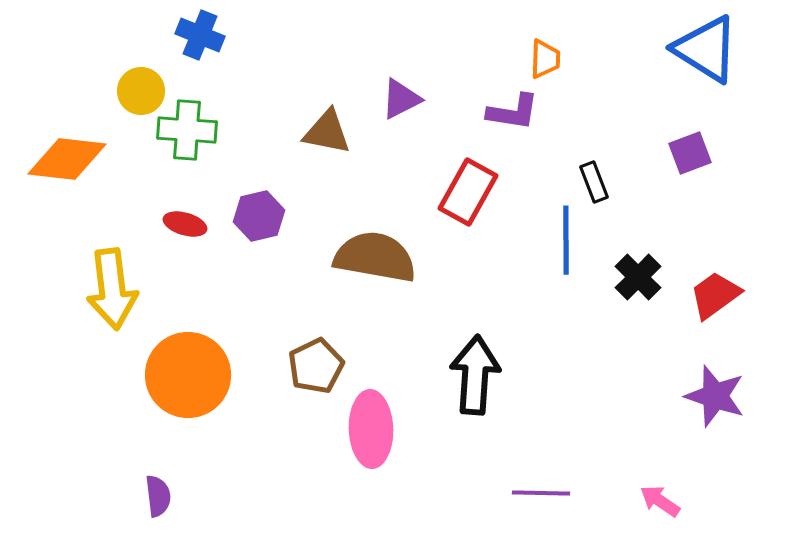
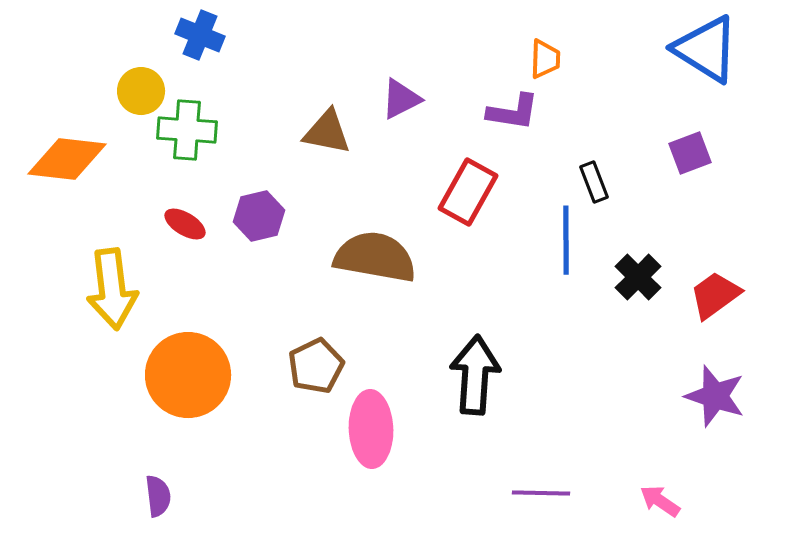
red ellipse: rotated 15 degrees clockwise
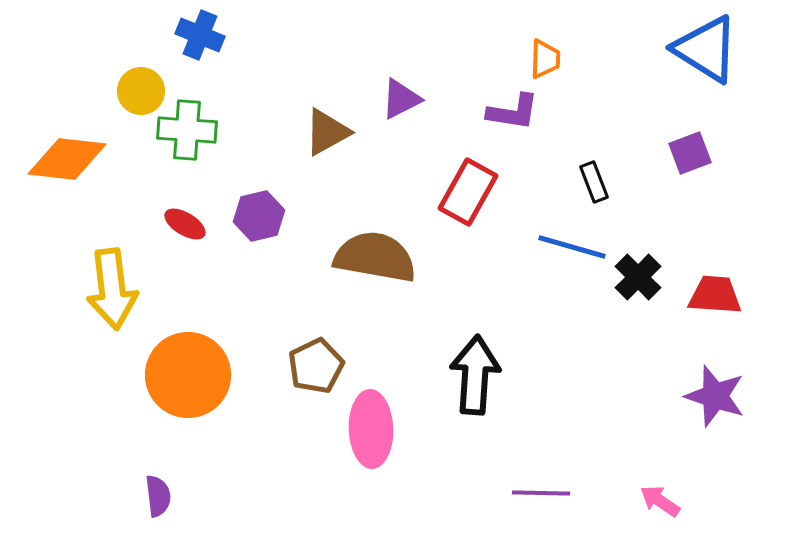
brown triangle: rotated 40 degrees counterclockwise
blue line: moved 6 px right, 7 px down; rotated 74 degrees counterclockwise
red trapezoid: rotated 40 degrees clockwise
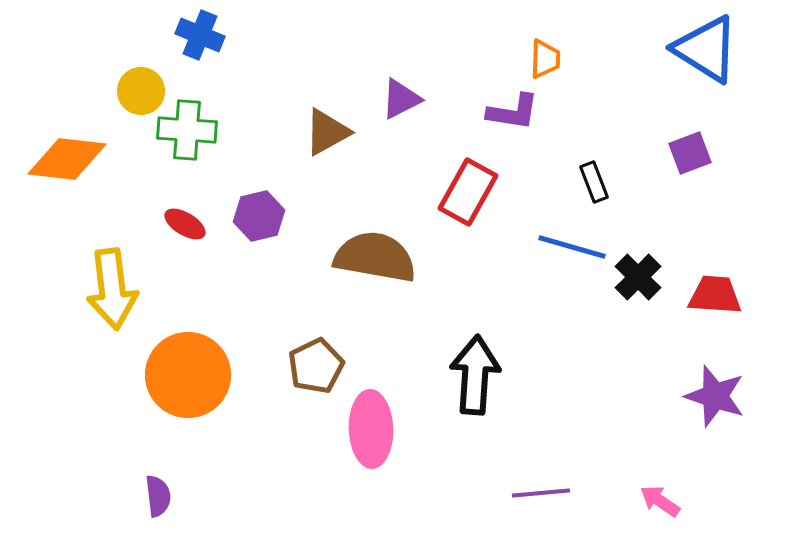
purple line: rotated 6 degrees counterclockwise
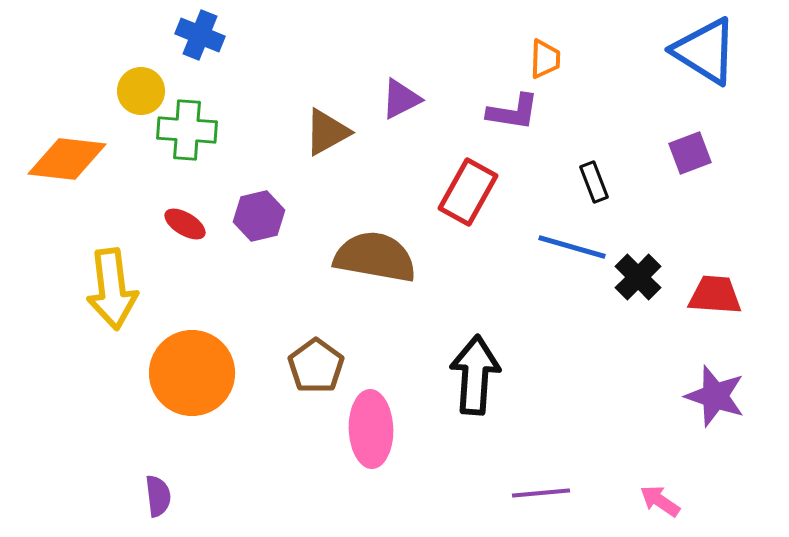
blue triangle: moved 1 px left, 2 px down
brown pentagon: rotated 10 degrees counterclockwise
orange circle: moved 4 px right, 2 px up
